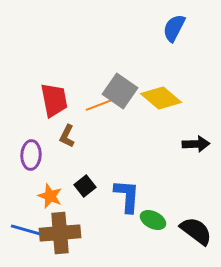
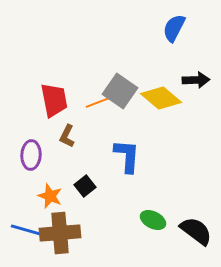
orange line: moved 3 px up
black arrow: moved 64 px up
blue L-shape: moved 40 px up
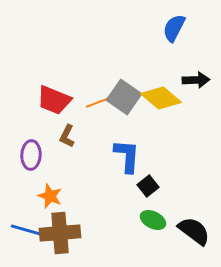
gray square: moved 4 px right, 6 px down
red trapezoid: rotated 123 degrees clockwise
black square: moved 63 px right
black semicircle: moved 2 px left
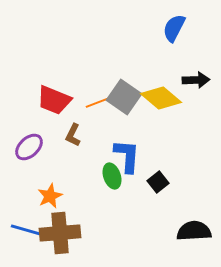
brown L-shape: moved 6 px right, 1 px up
purple ellipse: moved 2 px left, 8 px up; rotated 44 degrees clockwise
black square: moved 10 px right, 4 px up
orange star: rotated 25 degrees clockwise
green ellipse: moved 41 px left, 44 px up; rotated 45 degrees clockwise
black semicircle: rotated 40 degrees counterclockwise
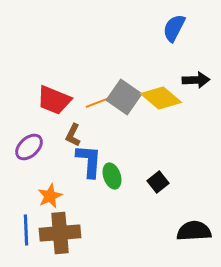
blue L-shape: moved 38 px left, 5 px down
blue line: rotated 72 degrees clockwise
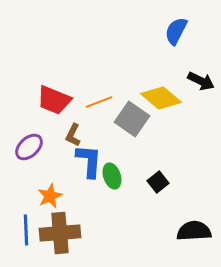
blue semicircle: moved 2 px right, 3 px down
black arrow: moved 5 px right, 1 px down; rotated 28 degrees clockwise
gray square: moved 8 px right, 22 px down
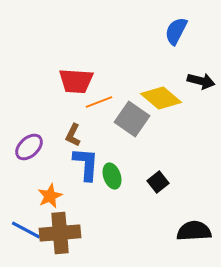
black arrow: rotated 12 degrees counterclockwise
red trapezoid: moved 22 px right, 19 px up; rotated 18 degrees counterclockwise
blue L-shape: moved 3 px left, 3 px down
blue line: rotated 60 degrees counterclockwise
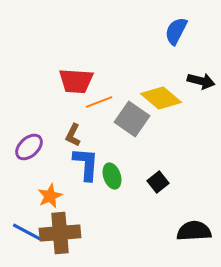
blue line: moved 1 px right, 2 px down
